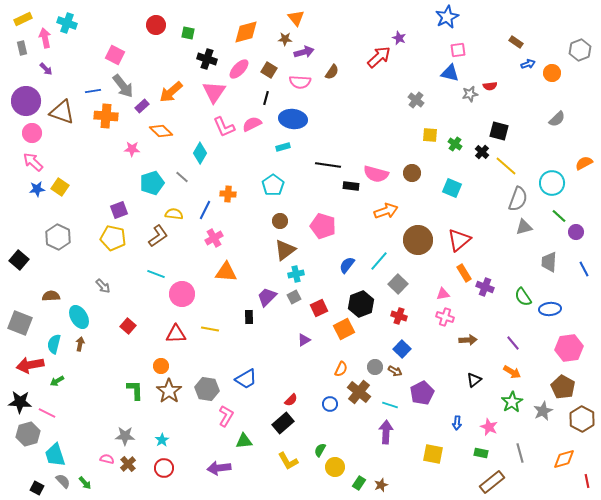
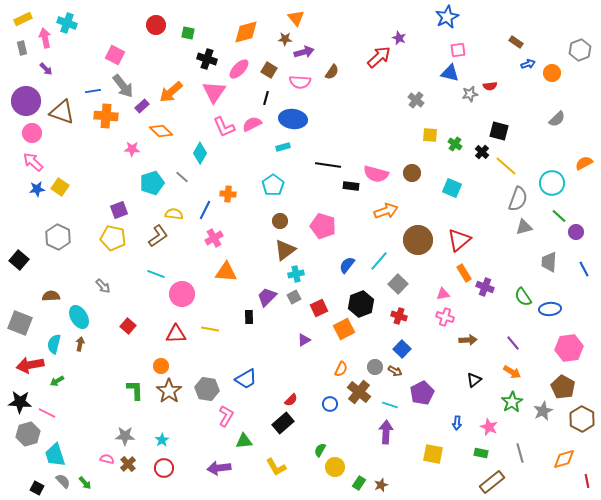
yellow L-shape at (288, 461): moved 12 px left, 6 px down
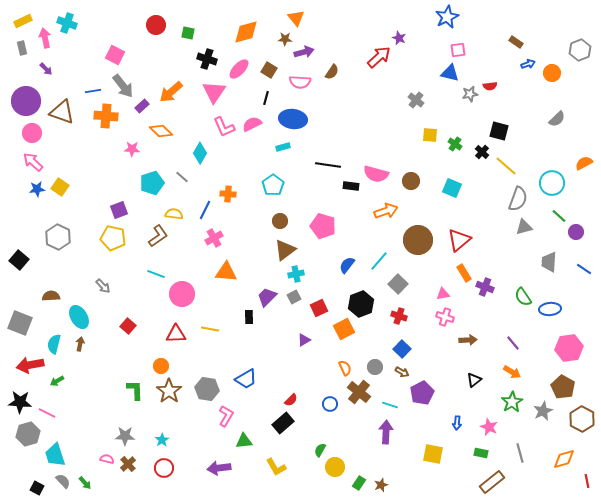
yellow rectangle at (23, 19): moved 2 px down
brown circle at (412, 173): moved 1 px left, 8 px down
blue line at (584, 269): rotated 28 degrees counterclockwise
orange semicircle at (341, 369): moved 4 px right, 1 px up; rotated 49 degrees counterclockwise
brown arrow at (395, 371): moved 7 px right, 1 px down
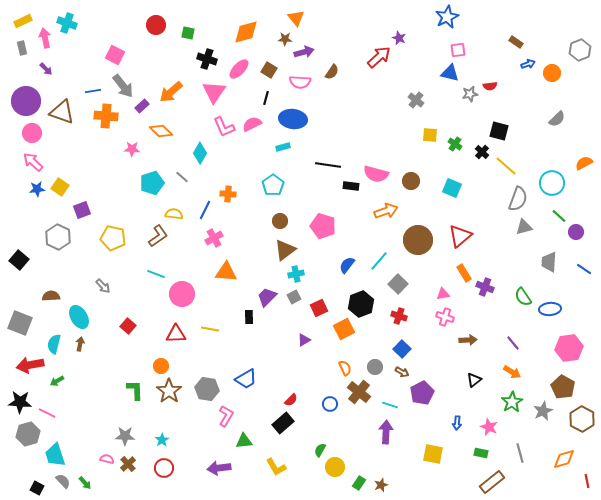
purple square at (119, 210): moved 37 px left
red triangle at (459, 240): moved 1 px right, 4 px up
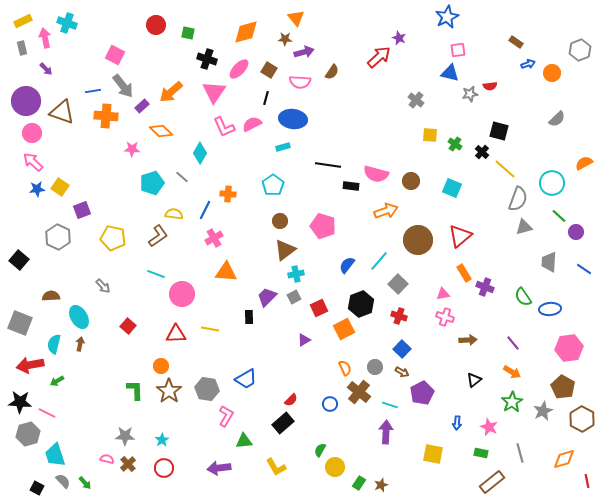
yellow line at (506, 166): moved 1 px left, 3 px down
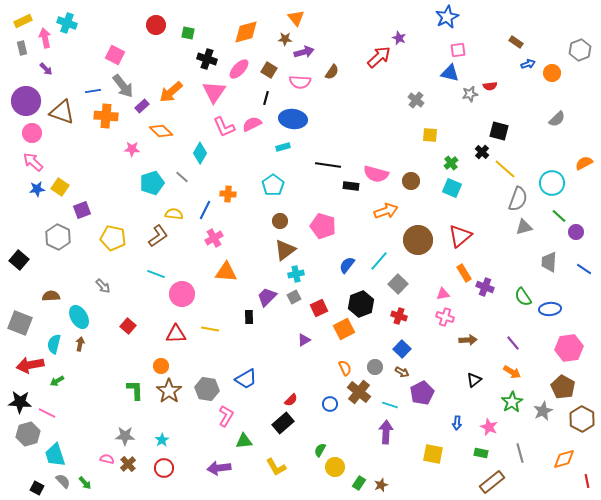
green cross at (455, 144): moved 4 px left, 19 px down; rotated 16 degrees clockwise
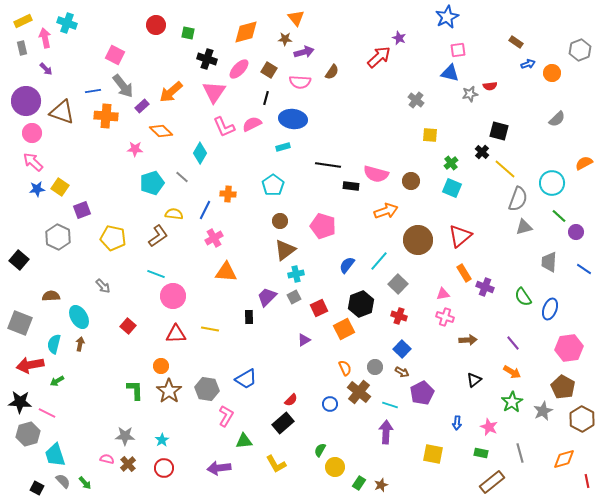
pink star at (132, 149): moved 3 px right
pink circle at (182, 294): moved 9 px left, 2 px down
blue ellipse at (550, 309): rotated 65 degrees counterclockwise
yellow L-shape at (276, 467): moved 3 px up
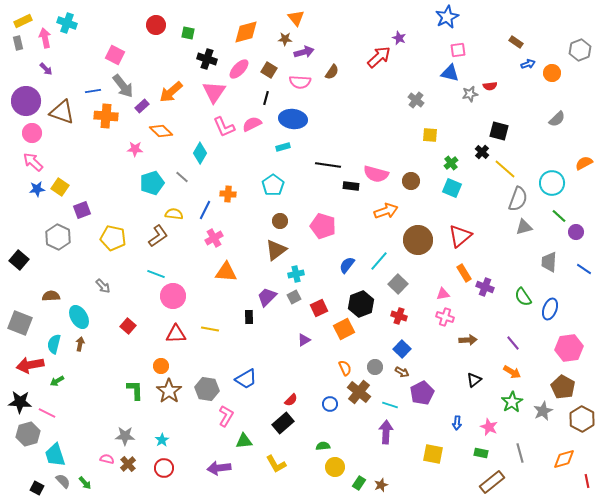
gray rectangle at (22, 48): moved 4 px left, 5 px up
brown triangle at (285, 250): moved 9 px left
green semicircle at (320, 450): moved 3 px right, 4 px up; rotated 56 degrees clockwise
